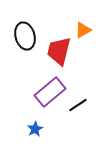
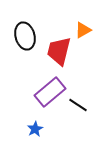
black line: rotated 66 degrees clockwise
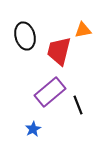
orange triangle: rotated 18 degrees clockwise
black line: rotated 36 degrees clockwise
blue star: moved 2 px left
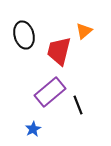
orange triangle: moved 1 px right, 1 px down; rotated 30 degrees counterclockwise
black ellipse: moved 1 px left, 1 px up
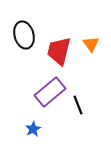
orange triangle: moved 7 px right, 13 px down; rotated 24 degrees counterclockwise
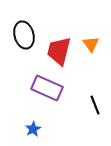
purple rectangle: moved 3 px left, 4 px up; rotated 64 degrees clockwise
black line: moved 17 px right
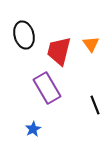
purple rectangle: rotated 36 degrees clockwise
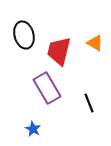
orange triangle: moved 4 px right, 1 px up; rotated 24 degrees counterclockwise
black line: moved 6 px left, 2 px up
blue star: rotated 14 degrees counterclockwise
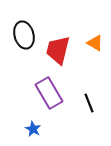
red trapezoid: moved 1 px left, 1 px up
purple rectangle: moved 2 px right, 5 px down
